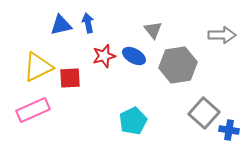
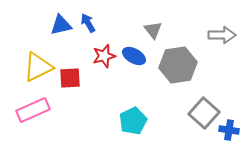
blue arrow: rotated 18 degrees counterclockwise
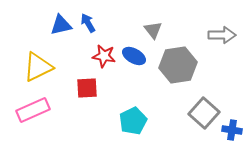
red star: rotated 25 degrees clockwise
red square: moved 17 px right, 10 px down
blue cross: moved 3 px right
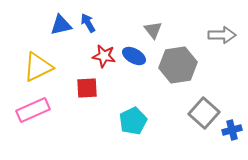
blue cross: rotated 24 degrees counterclockwise
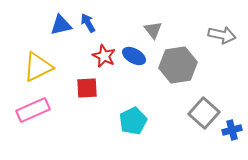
gray arrow: rotated 12 degrees clockwise
red star: rotated 15 degrees clockwise
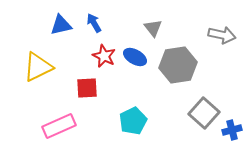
blue arrow: moved 6 px right
gray triangle: moved 2 px up
blue ellipse: moved 1 px right, 1 px down
pink rectangle: moved 26 px right, 16 px down
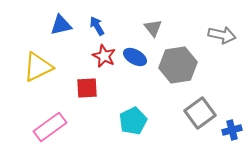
blue arrow: moved 3 px right, 3 px down
gray square: moved 4 px left; rotated 12 degrees clockwise
pink rectangle: moved 9 px left, 1 px down; rotated 12 degrees counterclockwise
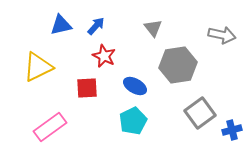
blue arrow: moved 1 px left; rotated 72 degrees clockwise
blue ellipse: moved 29 px down
